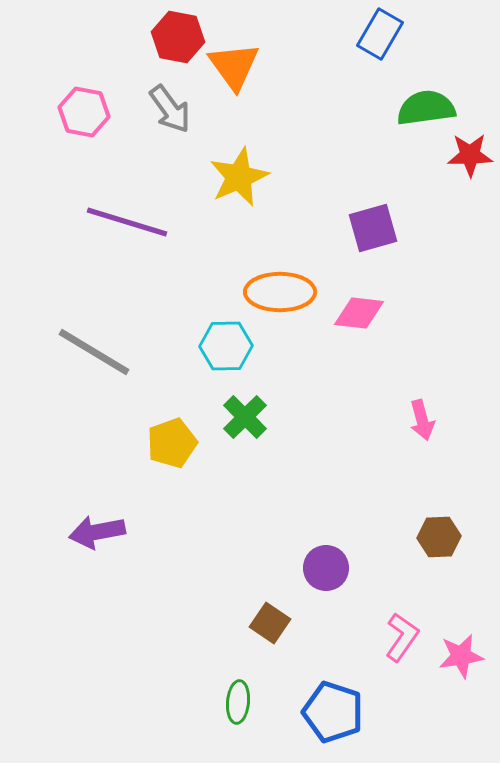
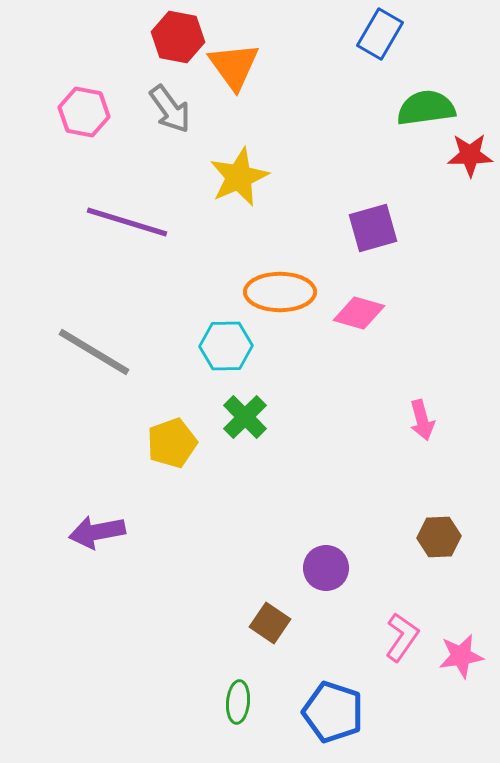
pink diamond: rotated 9 degrees clockwise
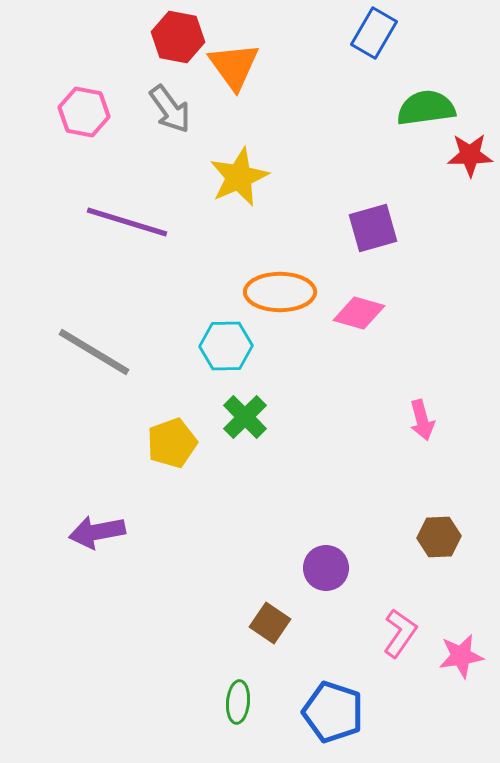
blue rectangle: moved 6 px left, 1 px up
pink L-shape: moved 2 px left, 4 px up
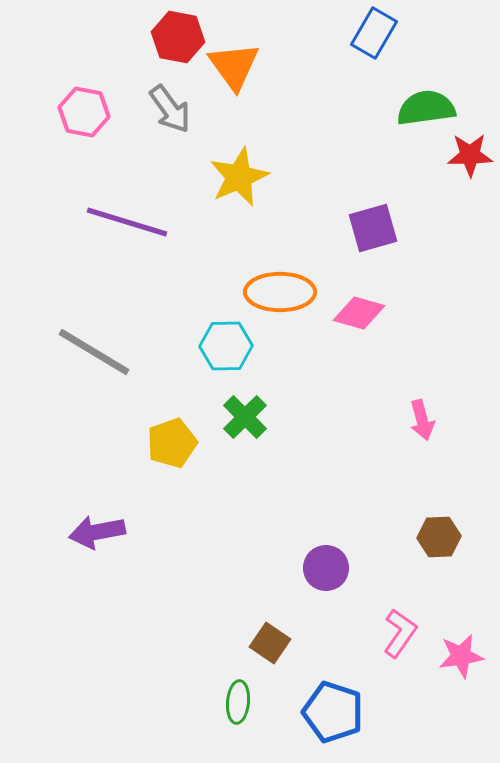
brown square: moved 20 px down
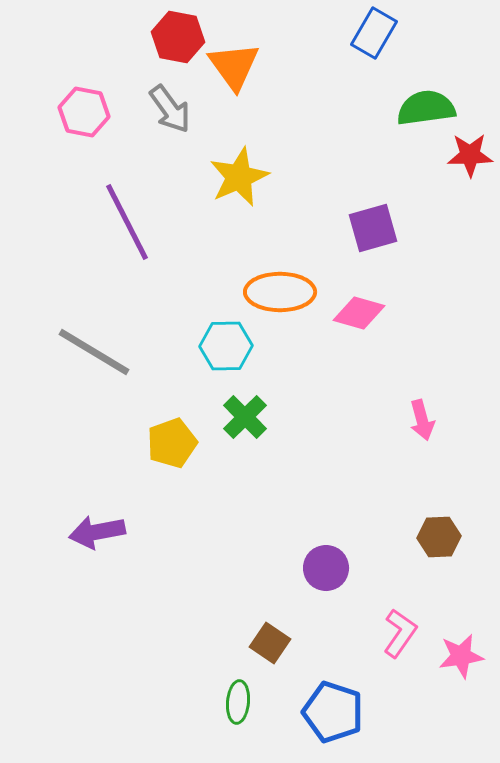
purple line: rotated 46 degrees clockwise
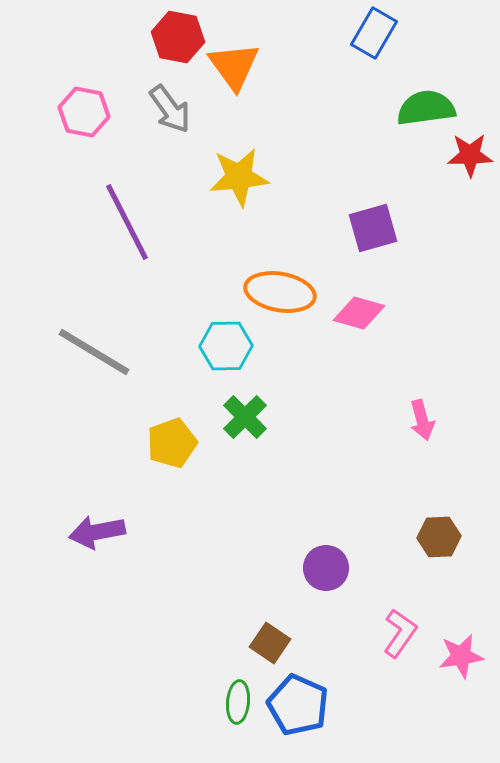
yellow star: rotated 18 degrees clockwise
orange ellipse: rotated 10 degrees clockwise
blue pentagon: moved 35 px left, 7 px up; rotated 6 degrees clockwise
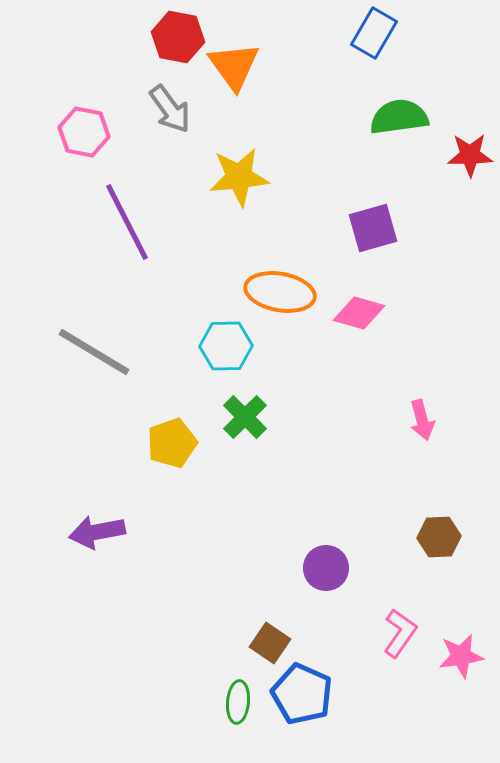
green semicircle: moved 27 px left, 9 px down
pink hexagon: moved 20 px down
blue pentagon: moved 4 px right, 11 px up
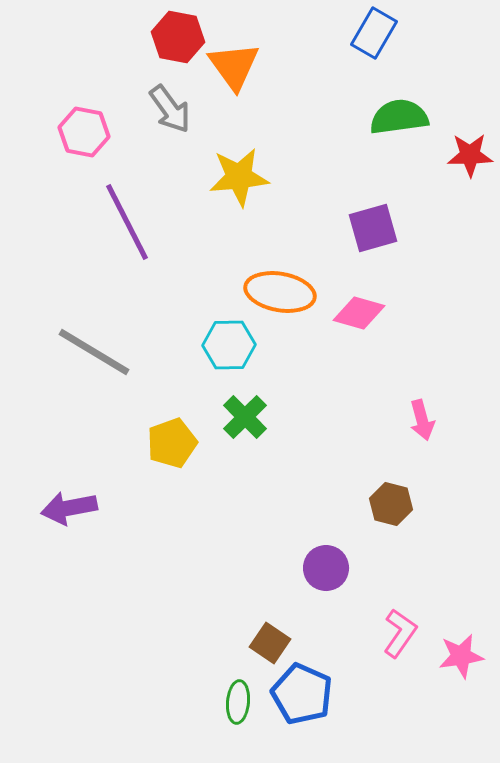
cyan hexagon: moved 3 px right, 1 px up
purple arrow: moved 28 px left, 24 px up
brown hexagon: moved 48 px left, 33 px up; rotated 18 degrees clockwise
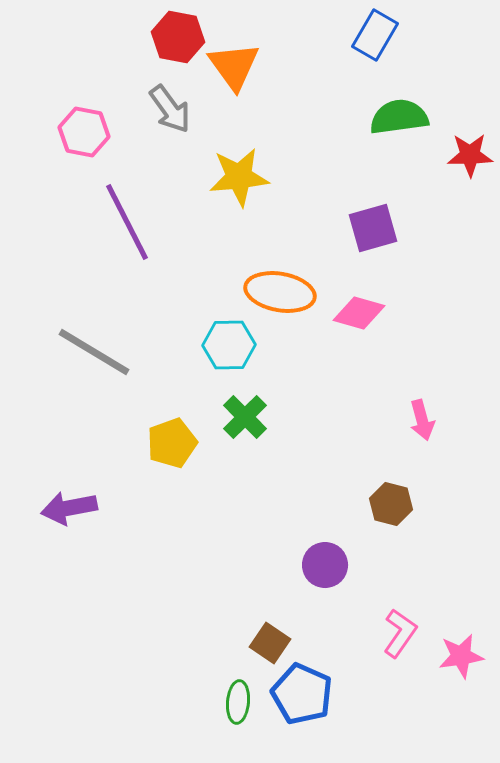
blue rectangle: moved 1 px right, 2 px down
purple circle: moved 1 px left, 3 px up
